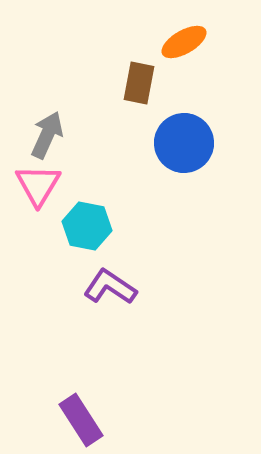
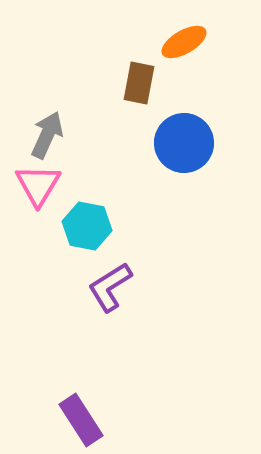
purple L-shape: rotated 66 degrees counterclockwise
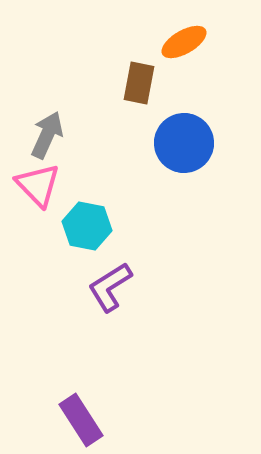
pink triangle: rotated 15 degrees counterclockwise
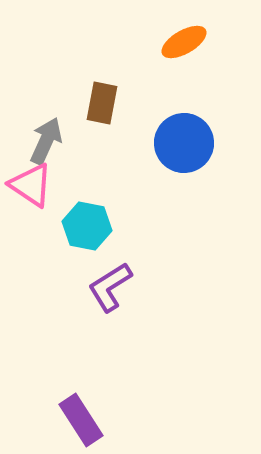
brown rectangle: moved 37 px left, 20 px down
gray arrow: moved 1 px left, 6 px down
pink triangle: moved 7 px left; rotated 12 degrees counterclockwise
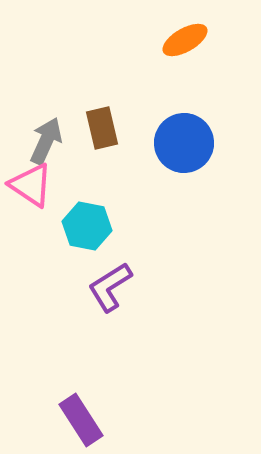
orange ellipse: moved 1 px right, 2 px up
brown rectangle: moved 25 px down; rotated 24 degrees counterclockwise
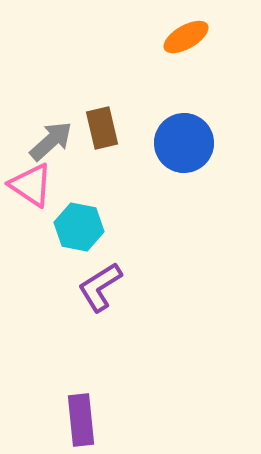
orange ellipse: moved 1 px right, 3 px up
gray arrow: moved 5 px right; rotated 24 degrees clockwise
cyan hexagon: moved 8 px left, 1 px down
purple L-shape: moved 10 px left
purple rectangle: rotated 27 degrees clockwise
